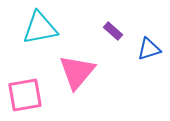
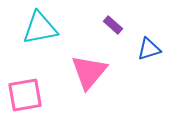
purple rectangle: moved 6 px up
pink triangle: moved 12 px right
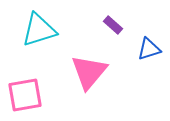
cyan triangle: moved 1 px left, 2 px down; rotated 6 degrees counterclockwise
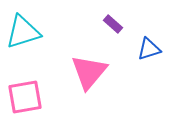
purple rectangle: moved 1 px up
cyan triangle: moved 16 px left, 2 px down
pink square: moved 2 px down
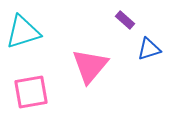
purple rectangle: moved 12 px right, 4 px up
pink triangle: moved 1 px right, 6 px up
pink square: moved 6 px right, 5 px up
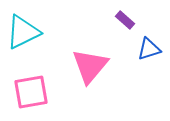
cyan triangle: rotated 9 degrees counterclockwise
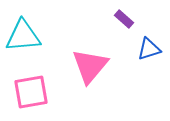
purple rectangle: moved 1 px left, 1 px up
cyan triangle: moved 4 px down; rotated 21 degrees clockwise
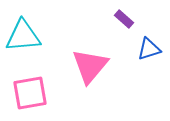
pink square: moved 1 px left, 1 px down
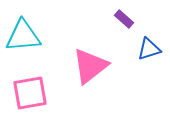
pink triangle: rotated 12 degrees clockwise
